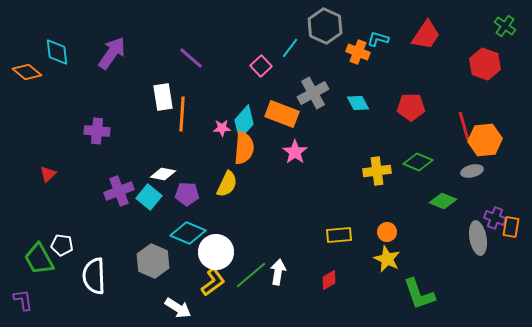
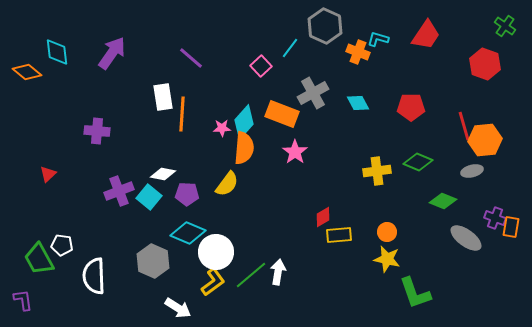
yellow semicircle at (227, 184): rotated 12 degrees clockwise
gray ellipse at (478, 238): moved 12 px left; rotated 44 degrees counterclockwise
yellow star at (387, 259): rotated 12 degrees counterclockwise
red diamond at (329, 280): moved 6 px left, 63 px up
green L-shape at (419, 294): moved 4 px left, 1 px up
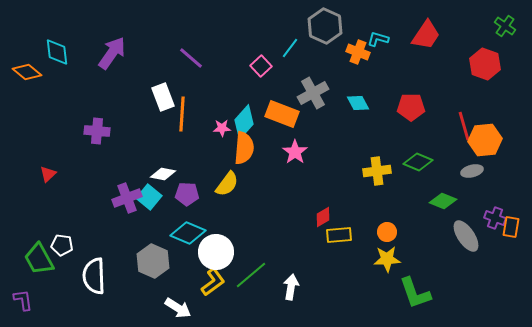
white rectangle at (163, 97): rotated 12 degrees counterclockwise
purple cross at (119, 191): moved 8 px right, 7 px down
gray ellipse at (466, 238): moved 2 px up; rotated 20 degrees clockwise
yellow star at (387, 259): rotated 16 degrees counterclockwise
white arrow at (278, 272): moved 13 px right, 15 px down
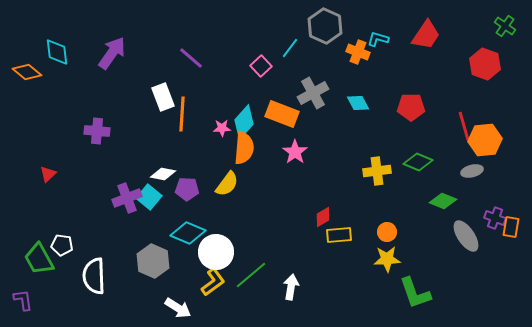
purple pentagon at (187, 194): moved 5 px up
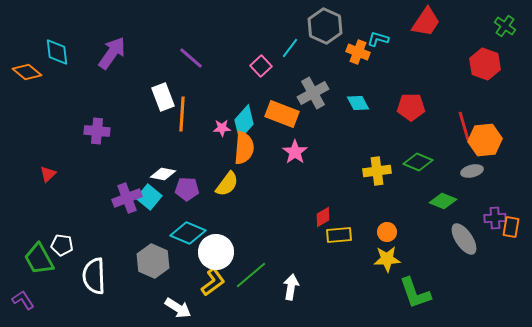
red trapezoid at (426, 35): moved 13 px up
purple cross at (495, 218): rotated 25 degrees counterclockwise
gray ellipse at (466, 236): moved 2 px left, 3 px down
purple L-shape at (23, 300): rotated 25 degrees counterclockwise
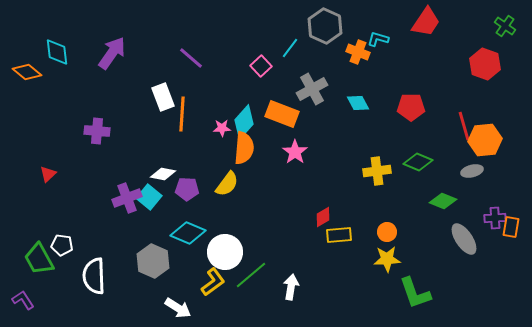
gray cross at (313, 93): moved 1 px left, 4 px up
white circle at (216, 252): moved 9 px right
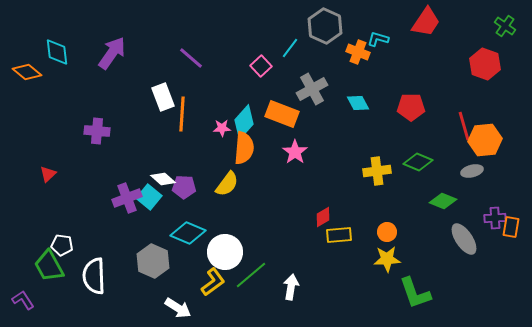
white diamond at (163, 174): moved 5 px down; rotated 30 degrees clockwise
purple pentagon at (187, 189): moved 3 px left, 2 px up
green trapezoid at (39, 259): moved 10 px right, 7 px down
